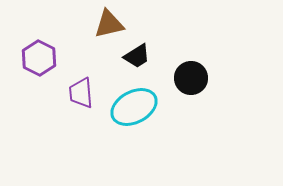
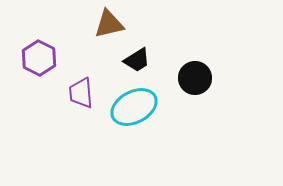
black trapezoid: moved 4 px down
black circle: moved 4 px right
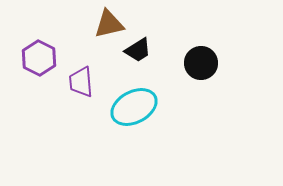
black trapezoid: moved 1 px right, 10 px up
black circle: moved 6 px right, 15 px up
purple trapezoid: moved 11 px up
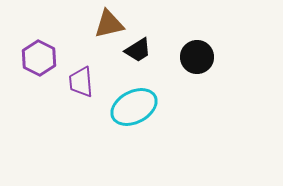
black circle: moved 4 px left, 6 px up
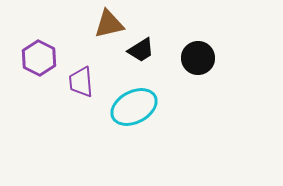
black trapezoid: moved 3 px right
black circle: moved 1 px right, 1 px down
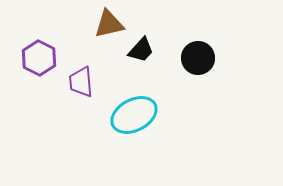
black trapezoid: rotated 16 degrees counterclockwise
cyan ellipse: moved 8 px down
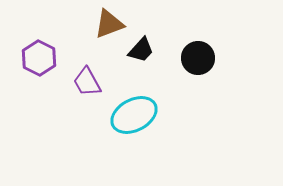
brown triangle: rotated 8 degrees counterclockwise
purple trapezoid: moved 6 px right; rotated 24 degrees counterclockwise
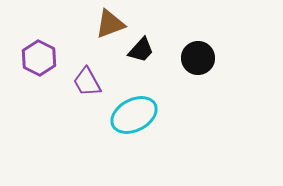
brown triangle: moved 1 px right
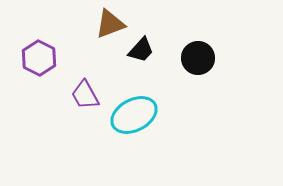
purple trapezoid: moved 2 px left, 13 px down
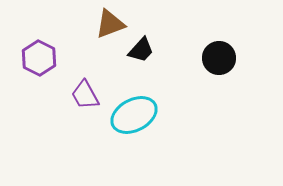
black circle: moved 21 px right
